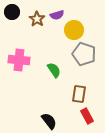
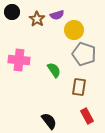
brown rectangle: moved 7 px up
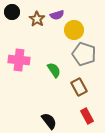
brown rectangle: rotated 36 degrees counterclockwise
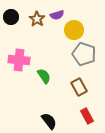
black circle: moved 1 px left, 5 px down
green semicircle: moved 10 px left, 6 px down
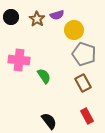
brown rectangle: moved 4 px right, 4 px up
